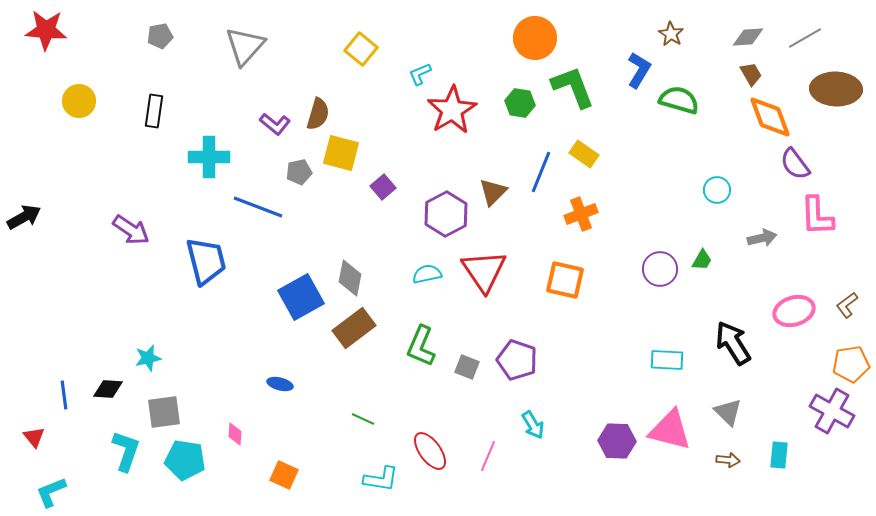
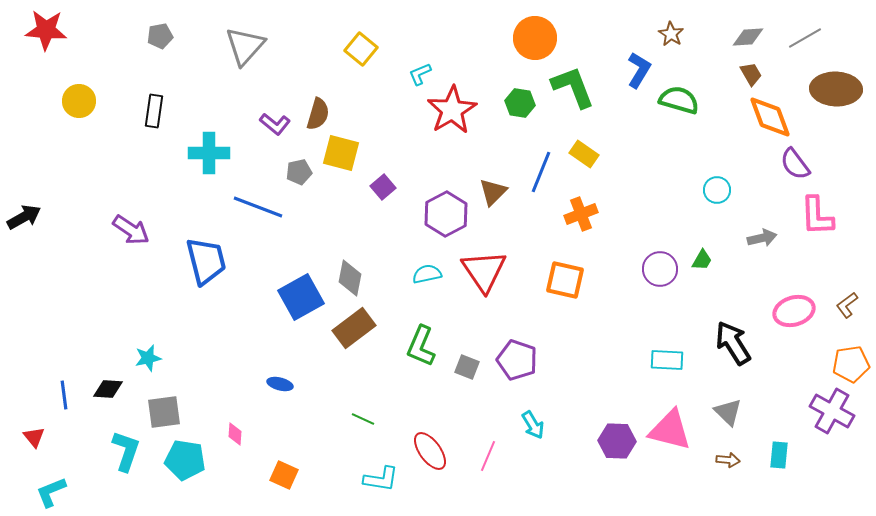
cyan cross at (209, 157): moved 4 px up
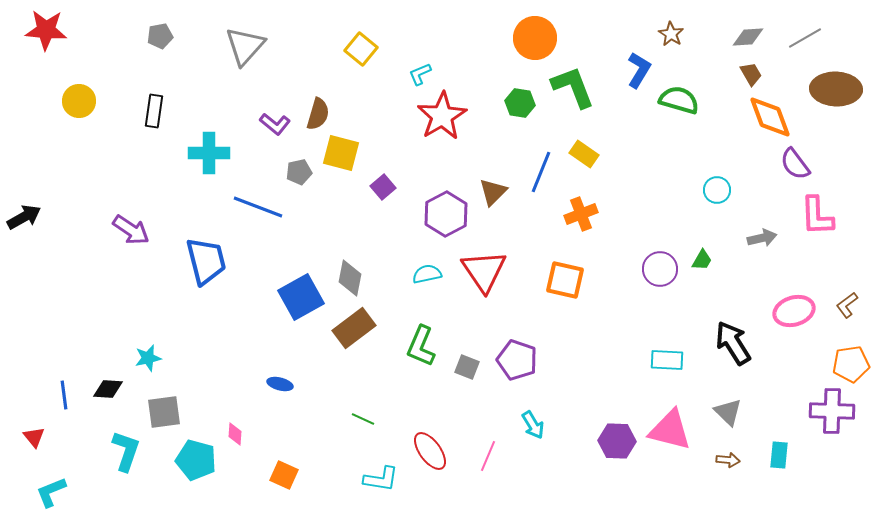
red star at (452, 110): moved 10 px left, 6 px down
purple cross at (832, 411): rotated 27 degrees counterclockwise
cyan pentagon at (185, 460): moved 11 px right; rotated 6 degrees clockwise
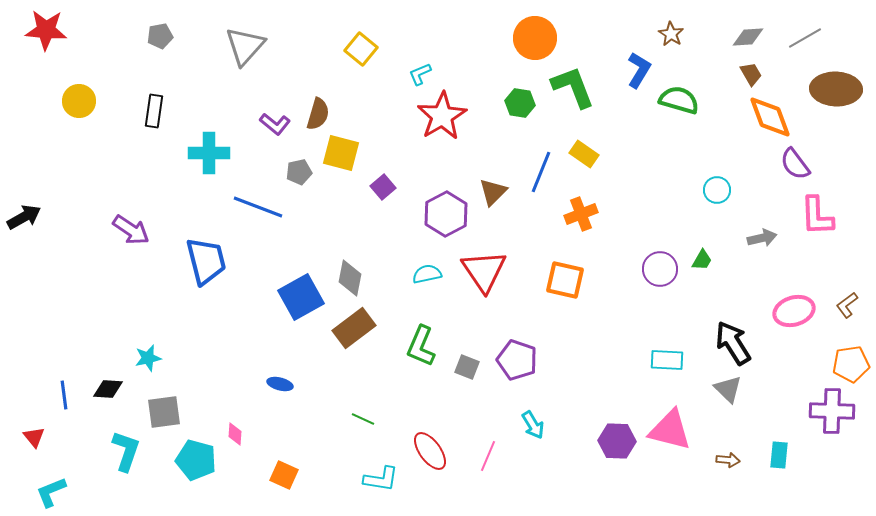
gray triangle at (728, 412): moved 23 px up
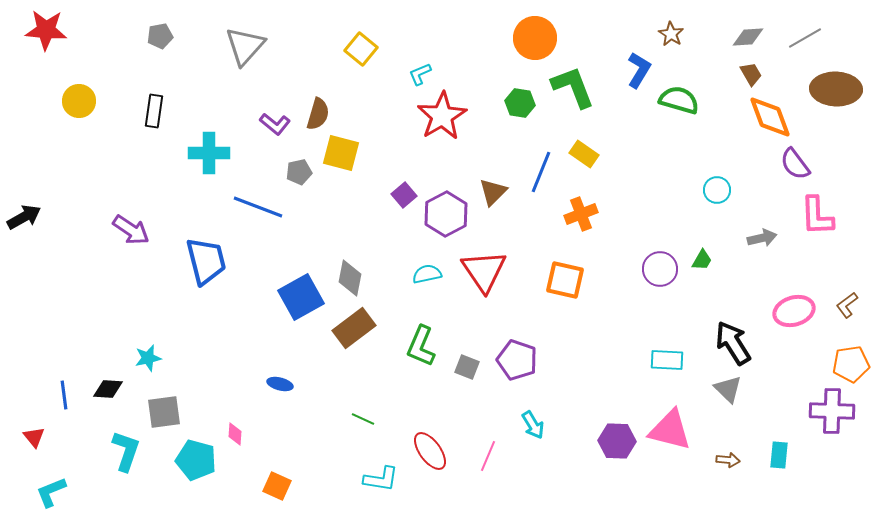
purple square at (383, 187): moved 21 px right, 8 px down
orange square at (284, 475): moved 7 px left, 11 px down
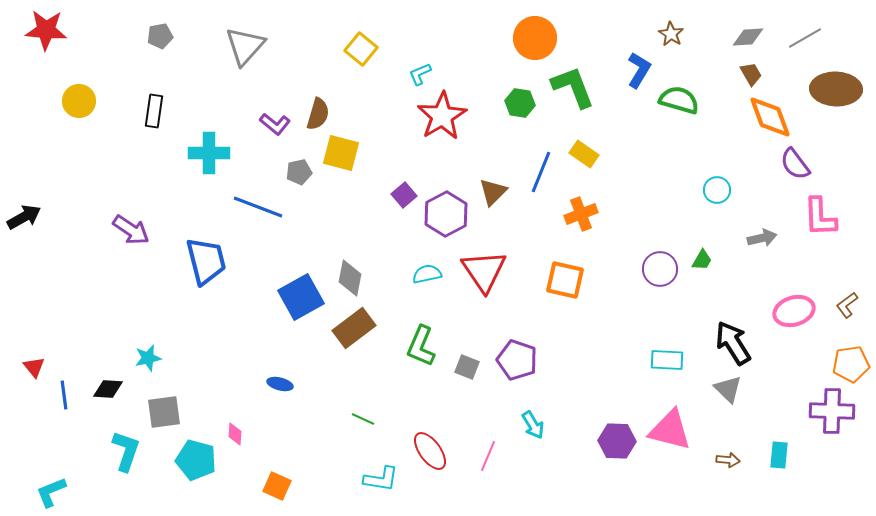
pink L-shape at (817, 216): moved 3 px right, 1 px down
red triangle at (34, 437): moved 70 px up
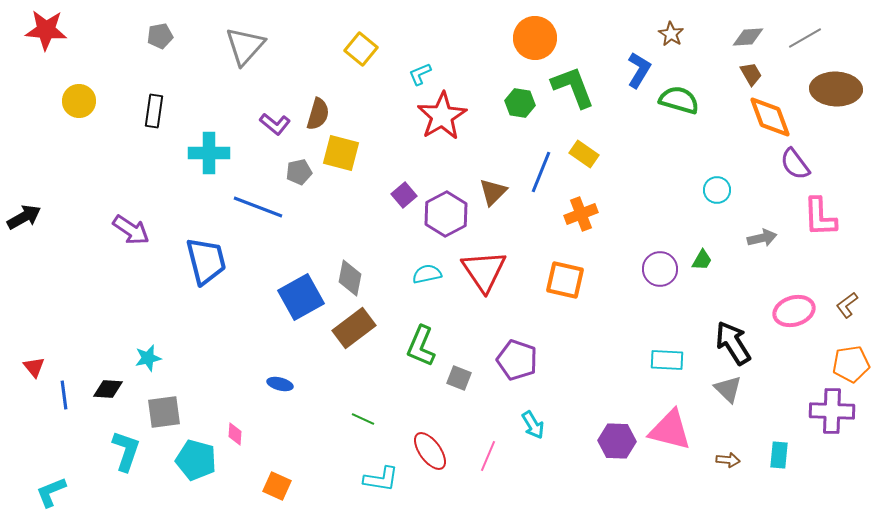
gray square at (467, 367): moved 8 px left, 11 px down
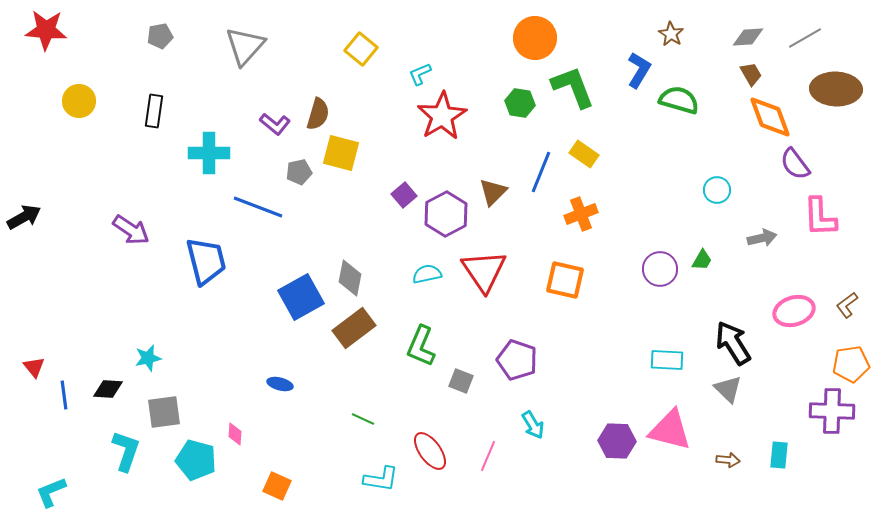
gray square at (459, 378): moved 2 px right, 3 px down
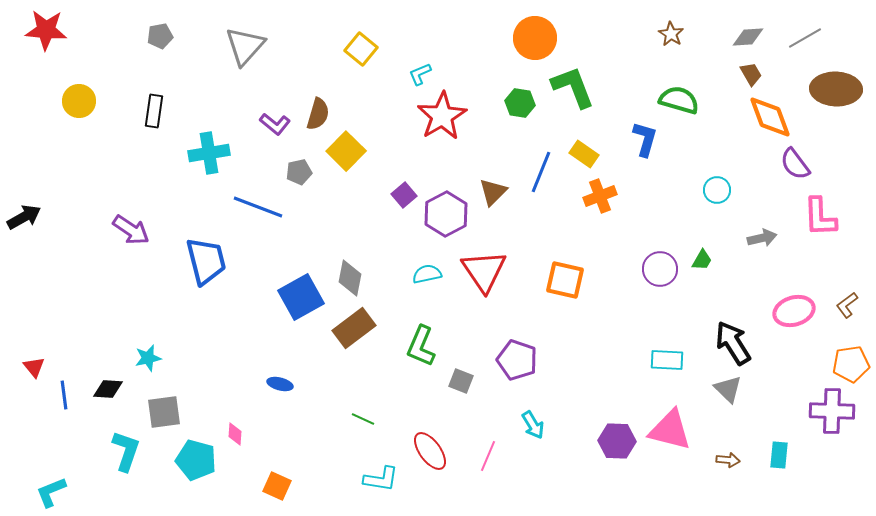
blue L-shape at (639, 70): moved 6 px right, 69 px down; rotated 15 degrees counterclockwise
cyan cross at (209, 153): rotated 9 degrees counterclockwise
yellow square at (341, 153): moved 5 px right, 2 px up; rotated 30 degrees clockwise
orange cross at (581, 214): moved 19 px right, 18 px up
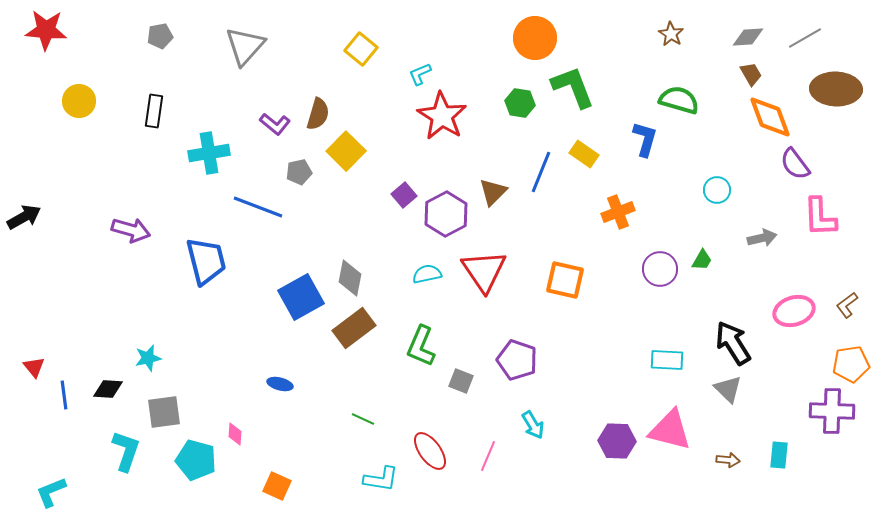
red star at (442, 116): rotated 9 degrees counterclockwise
orange cross at (600, 196): moved 18 px right, 16 px down
purple arrow at (131, 230): rotated 18 degrees counterclockwise
